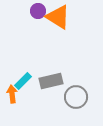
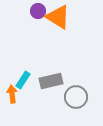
cyan rectangle: moved 1 px up; rotated 12 degrees counterclockwise
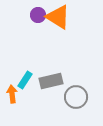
purple circle: moved 4 px down
cyan rectangle: moved 2 px right
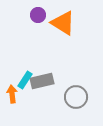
orange triangle: moved 5 px right, 6 px down
gray rectangle: moved 9 px left
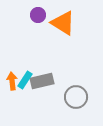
orange arrow: moved 13 px up
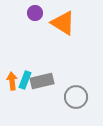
purple circle: moved 3 px left, 2 px up
cyan rectangle: rotated 12 degrees counterclockwise
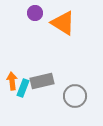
cyan rectangle: moved 2 px left, 8 px down
gray circle: moved 1 px left, 1 px up
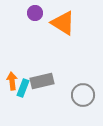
gray circle: moved 8 px right, 1 px up
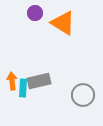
gray rectangle: moved 3 px left
cyan rectangle: rotated 18 degrees counterclockwise
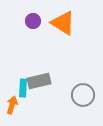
purple circle: moved 2 px left, 8 px down
orange arrow: moved 24 px down; rotated 24 degrees clockwise
